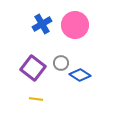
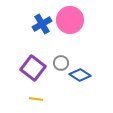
pink circle: moved 5 px left, 5 px up
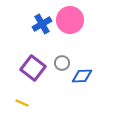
gray circle: moved 1 px right
blue diamond: moved 2 px right, 1 px down; rotated 35 degrees counterclockwise
yellow line: moved 14 px left, 4 px down; rotated 16 degrees clockwise
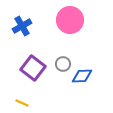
blue cross: moved 20 px left, 2 px down
gray circle: moved 1 px right, 1 px down
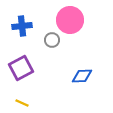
blue cross: rotated 24 degrees clockwise
gray circle: moved 11 px left, 24 px up
purple square: moved 12 px left; rotated 25 degrees clockwise
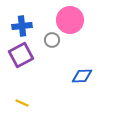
purple square: moved 13 px up
